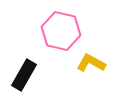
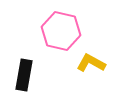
black rectangle: rotated 20 degrees counterclockwise
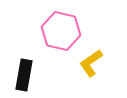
yellow L-shape: rotated 64 degrees counterclockwise
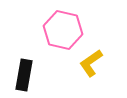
pink hexagon: moved 2 px right, 1 px up
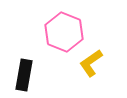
pink hexagon: moved 1 px right, 2 px down; rotated 9 degrees clockwise
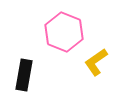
yellow L-shape: moved 5 px right, 1 px up
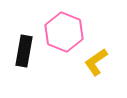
black rectangle: moved 24 px up
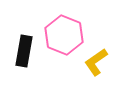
pink hexagon: moved 3 px down
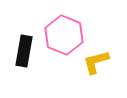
yellow L-shape: rotated 20 degrees clockwise
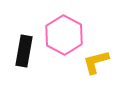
pink hexagon: rotated 6 degrees clockwise
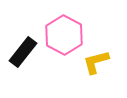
black rectangle: moved 1 px left, 1 px down; rotated 28 degrees clockwise
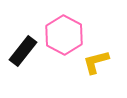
black rectangle: moved 1 px up
